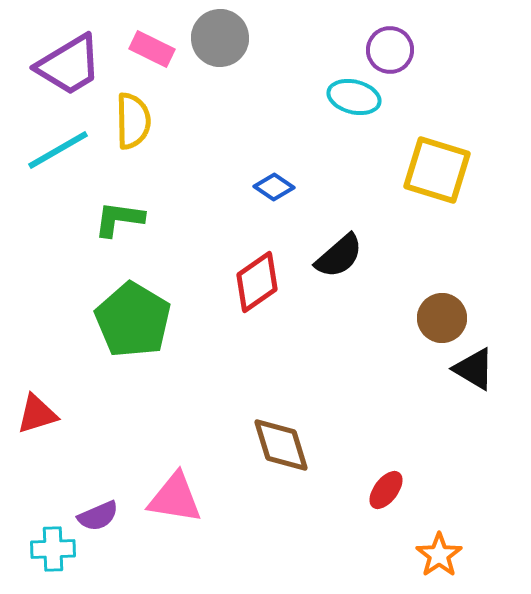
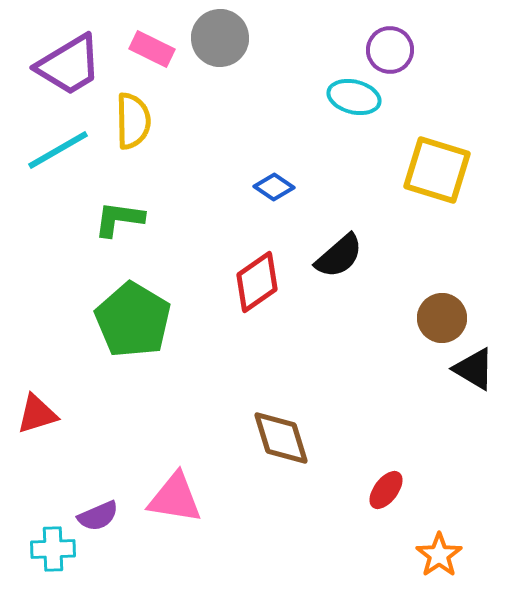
brown diamond: moved 7 px up
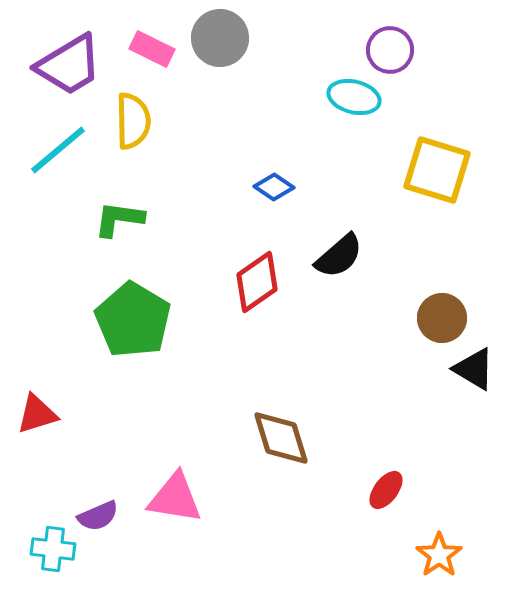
cyan line: rotated 10 degrees counterclockwise
cyan cross: rotated 9 degrees clockwise
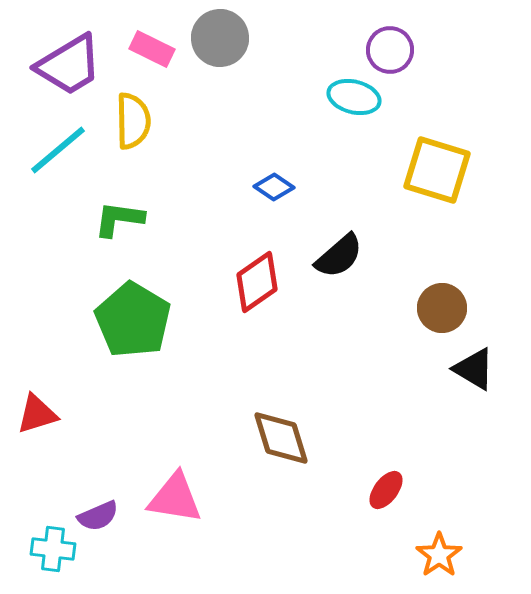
brown circle: moved 10 px up
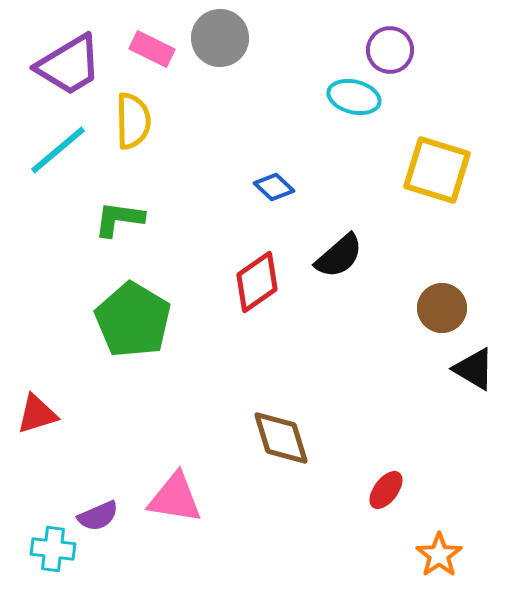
blue diamond: rotated 9 degrees clockwise
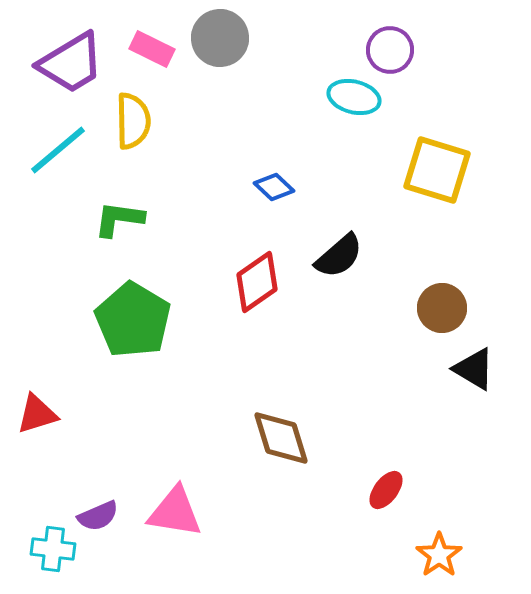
purple trapezoid: moved 2 px right, 2 px up
pink triangle: moved 14 px down
